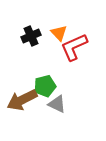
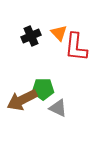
red L-shape: moved 2 px right; rotated 60 degrees counterclockwise
green pentagon: moved 2 px left, 3 px down; rotated 15 degrees clockwise
gray triangle: moved 1 px right, 4 px down
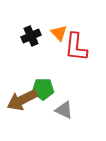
gray triangle: moved 6 px right, 2 px down
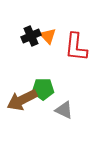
orange triangle: moved 11 px left, 3 px down
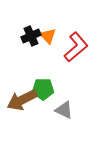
red L-shape: rotated 136 degrees counterclockwise
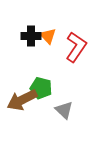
black cross: rotated 24 degrees clockwise
red L-shape: rotated 16 degrees counterclockwise
green pentagon: moved 2 px left, 1 px up; rotated 15 degrees clockwise
gray triangle: rotated 18 degrees clockwise
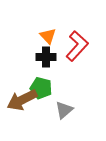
black cross: moved 15 px right, 21 px down
red L-shape: moved 1 px right, 1 px up; rotated 8 degrees clockwise
gray triangle: rotated 36 degrees clockwise
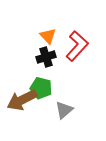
black cross: rotated 18 degrees counterclockwise
